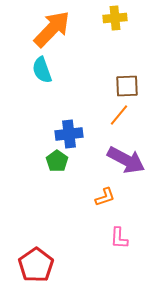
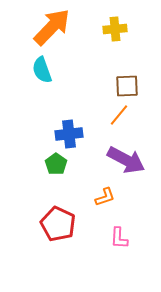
yellow cross: moved 11 px down
orange arrow: moved 2 px up
green pentagon: moved 1 px left, 3 px down
red pentagon: moved 22 px right, 41 px up; rotated 12 degrees counterclockwise
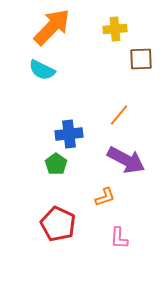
cyan semicircle: rotated 44 degrees counterclockwise
brown square: moved 14 px right, 27 px up
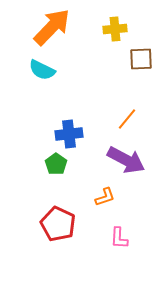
orange line: moved 8 px right, 4 px down
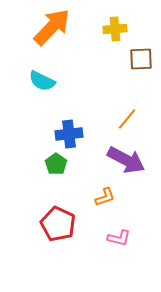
cyan semicircle: moved 11 px down
pink L-shape: rotated 80 degrees counterclockwise
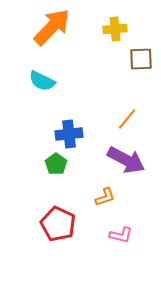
pink L-shape: moved 2 px right, 3 px up
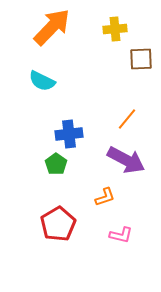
red pentagon: rotated 16 degrees clockwise
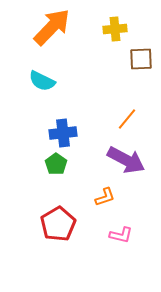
blue cross: moved 6 px left, 1 px up
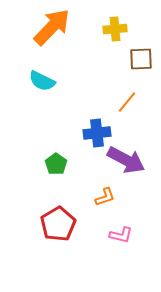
orange line: moved 17 px up
blue cross: moved 34 px right
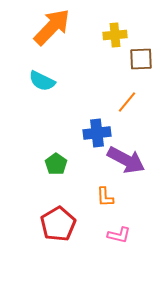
yellow cross: moved 6 px down
orange L-shape: rotated 105 degrees clockwise
pink L-shape: moved 2 px left
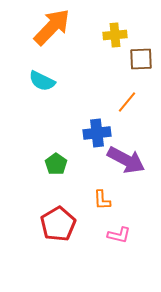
orange L-shape: moved 3 px left, 3 px down
